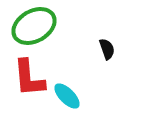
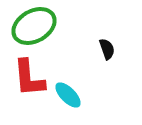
cyan ellipse: moved 1 px right, 1 px up
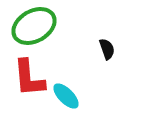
cyan ellipse: moved 2 px left, 1 px down
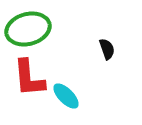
green ellipse: moved 6 px left, 3 px down; rotated 15 degrees clockwise
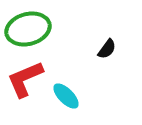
black semicircle: rotated 55 degrees clockwise
red L-shape: moved 4 px left, 1 px down; rotated 72 degrees clockwise
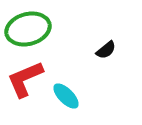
black semicircle: moved 1 px left, 1 px down; rotated 15 degrees clockwise
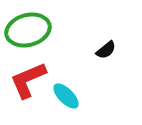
green ellipse: moved 1 px down
red L-shape: moved 3 px right, 1 px down
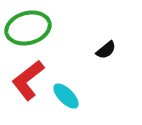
green ellipse: moved 2 px up
red L-shape: rotated 15 degrees counterclockwise
